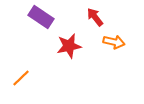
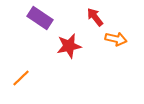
purple rectangle: moved 1 px left, 1 px down
orange arrow: moved 2 px right, 3 px up
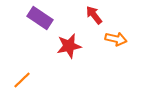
red arrow: moved 1 px left, 2 px up
orange line: moved 1 px right, 2 px down
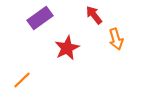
purple rectangle: rotated 70 degrees counterclockwise
orange arrow: rotated 60 degrees clockwise
red star: moved 2 px left, 2 px down; rotated 15 degrees counterclockwise
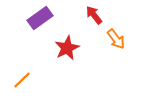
orange arrow: rotated 20 degrees counterclockwise
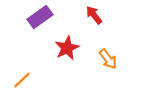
purple rectangle: moved 1 px up
orange arrow: moved 8 px left, 20 px down
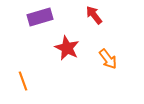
purple rectangle: rotated 20 degrees clockwise
red star: rotated 20 degrees counterclockwise
orange line: moved 1 px right, 1 px down; rotated 66 degrees counterclockwise
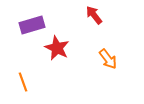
purple rectangle: moved 8 px left, 8 px down
red star: moved 10 px left
orange line: moved 1 px down
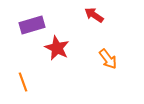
red arrow: rotated 18 degrees counterclockwise
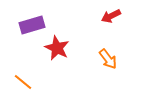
red arrow: moved 17 px right, 1 px down; rotated 60 degrees counterclockwise
orange line: rotated 30 degrees counterclockwise
